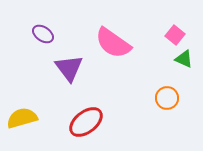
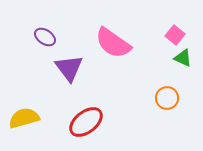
purple ellipse: moved 2 px right, 3 px down
green triangle: moved 1 px left, 1 px up
yellow semicircle: moved 2 px right
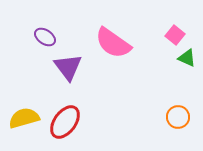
green triangle: moved 4 px right
purple triangle: moved 1 px left, 1 px up
orange circle: moved 11 px right, 19 px down
red ellipse: moved 21 px left; rotated 16 degrees counterclockwise
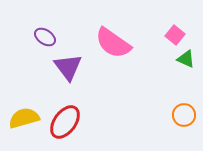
green triangle: moved 1 px left, 1 px down
orange circle: moved 6 px right, 2 px up
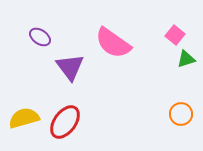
purple ellipse: moved 5 px left
green triangle: rotated 42 degrees counterclockwise
purple triangle: moved 2 px right
orange circle: moved 3 px left, 1 px up
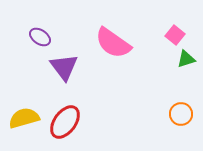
purple triangle: moved 6 px left
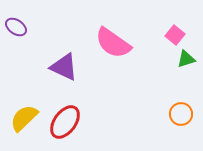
purple ellipse: moved 24 px left, 10 px up
purple triangle: rotated 28 degrees counterclockwise
yellow semicircle: rotated 28 degrees counterclockwise
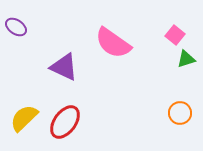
orange circle: moved 1 px left, 1 px up
